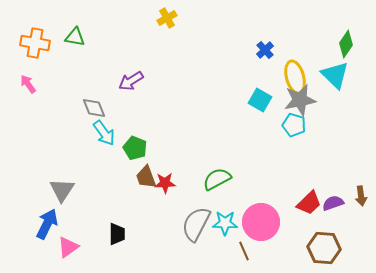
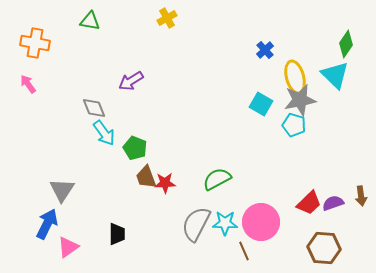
green triangle: moved 15 px right, 16 px up
cyan square: moved 1 px right, 4 px down
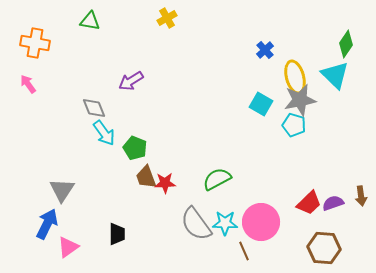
gray semicircle: rotated 63 degrees counterclockwise
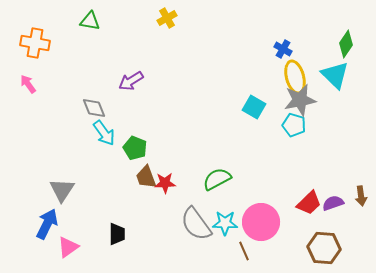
blue cross: moved 18 px right, 1 px up; rotated 18 degrees counterclockwise
cyan square: moved 7 px left, 3 px down
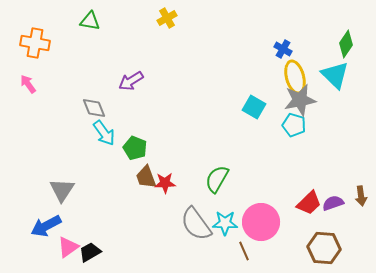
green semicircle: rotated 32 degrees counterclockwise
blue arrow: moved 1 px left, 2 px down; rotated 144 degrees counterclockwise
black trapezoid: moved 27 px left, 18 px down; rotated 120 degrees counterclockwise
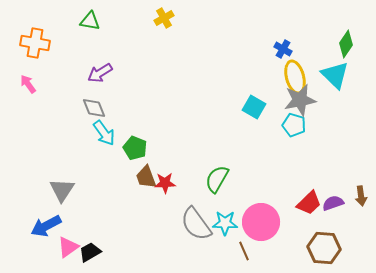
yellow cross: moved 3 px left
purple arrow: moved 31 px left, 8 px up
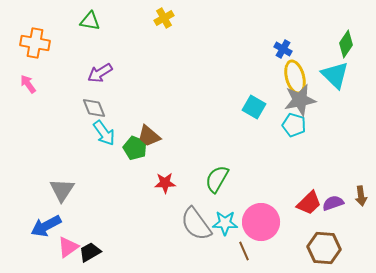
brown trapezoid: moved 3 px right, 41 px up; rotated 30 degrees counterclockwise
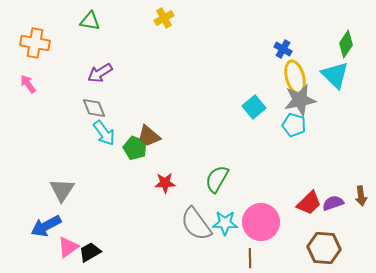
cyan square: rotated 20 degrees clockwise
brown line: moved 6 px right, 7 px down; rotated 24 degrees clockwise
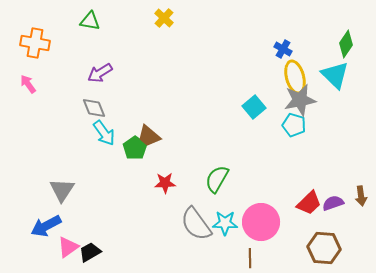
yellow cross: rotated 18 degrees counterclockwise
green pentagon: rotated 15 degrees clockwise
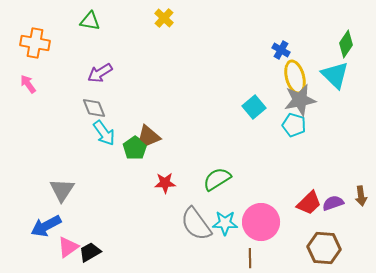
blue cross: moved 2 px left, 1 px down
green semicircle: rotated 28 degrees clockwise
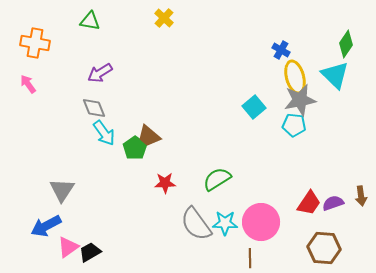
cyan pentagon: rotated 10 degrees counterclockwise
red trapezoid: rotated 12 degrees counterclockwise
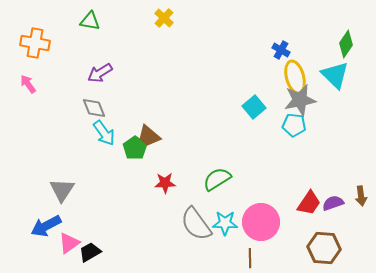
pink triangle: moved 1 px right, 4 px up
